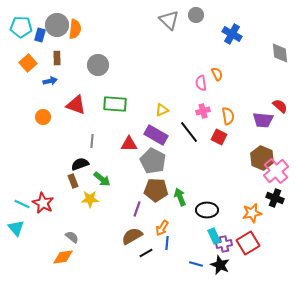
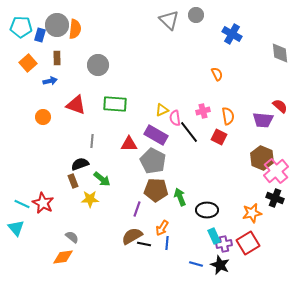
pink semicircle at (201, 83): moved 26 px left, 35 px down
black line at (146, 253): moved 2 px left, 9 px up; rotated 40 degrees clockwise
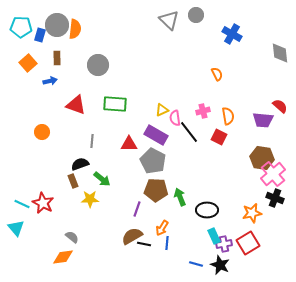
orange circle at (43, 117): moved 1 px left, 15 px down
brown hexagon at (262, 158): rotated 15 degrees counterclockwise
pink cross at (276, 171): moved 3 px left, 3 px down
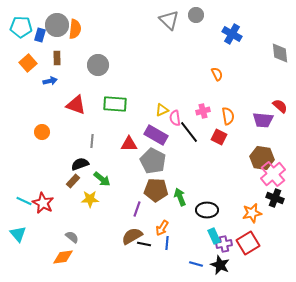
brown rectangle at (73, 181): rotated 64 degrees clockwise
cyan line at (22, 204): moved 2 px right, 3 px up
cyan triangle at (16, 228): moved 2 px right, 6 px down
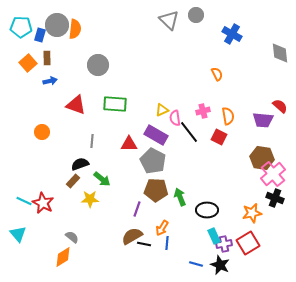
brown rectangle at (57, 58): moved 10 px left
orange diamond at (63, 257): rotated 25 degrees counterclockwise
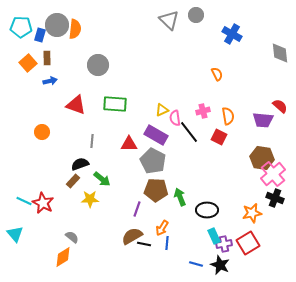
cyan triangle at (18, 234): moved 3 px left
